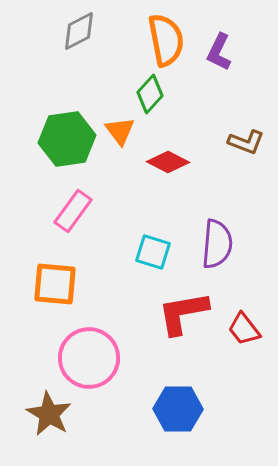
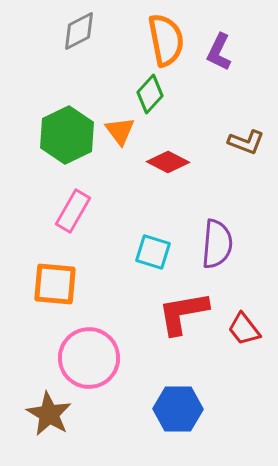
green hexagon: moved 4 px up; rotated 18 degrees counterclockwise
pink rectangle: rotated 6 degrees counterclockwise
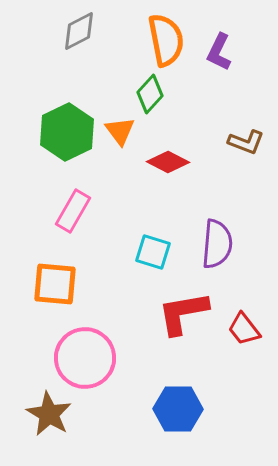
green hexagon: moved 3 px up
pink circle: moved 4 px left
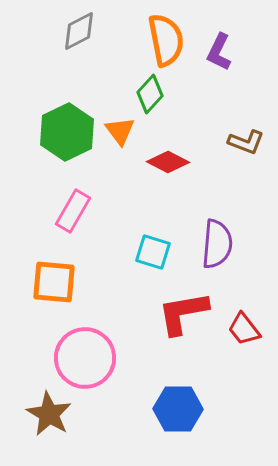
orange square: moved 1 px left, 2 px up
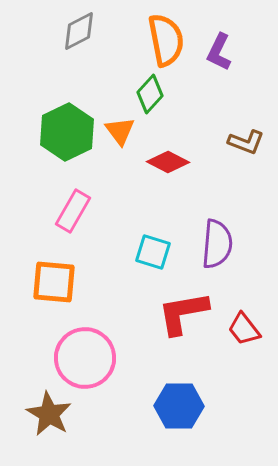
blue hexagon: moved 1 px right, 3 px up
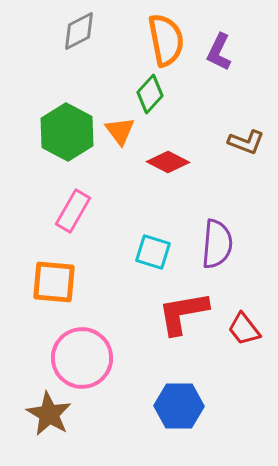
green hexagon: rotated 6 degrees counterclockwise
pink circle: moved 3 px left
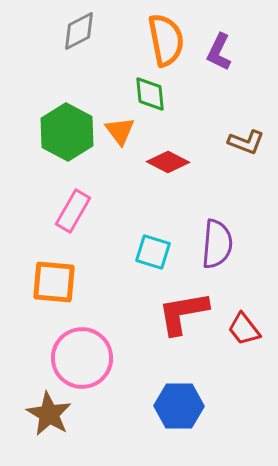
green diamond: rotated 48 degrees counterclockwise
